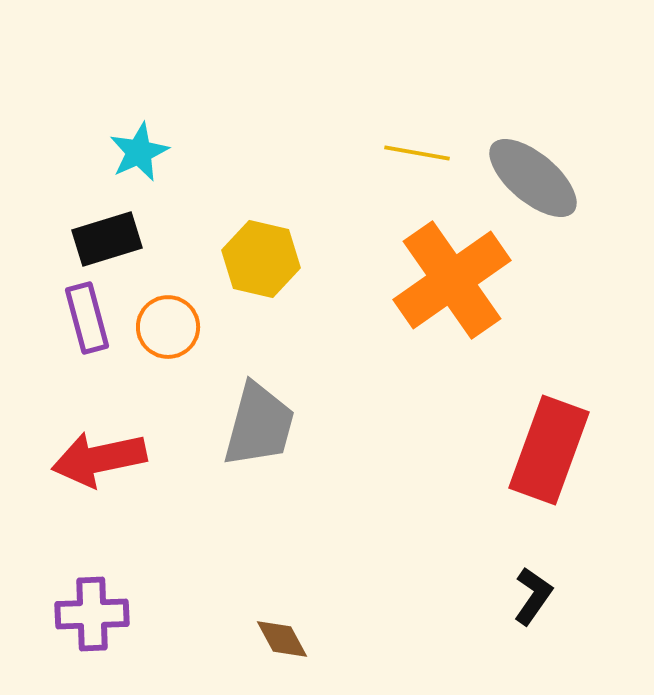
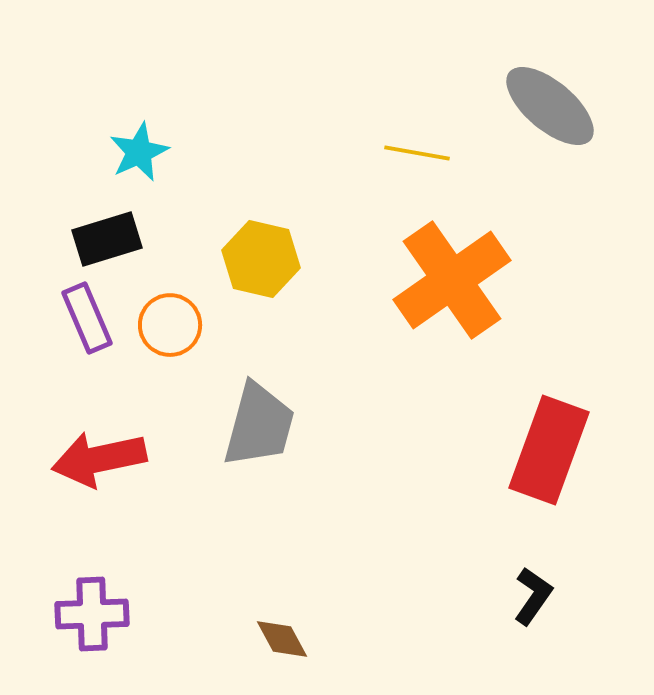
gray ellipse: moved 17 px right, 72 px up
purple rectangle: rotated 8 degrees counterclockwise
orange circle: moved 2 px right, 2 px up
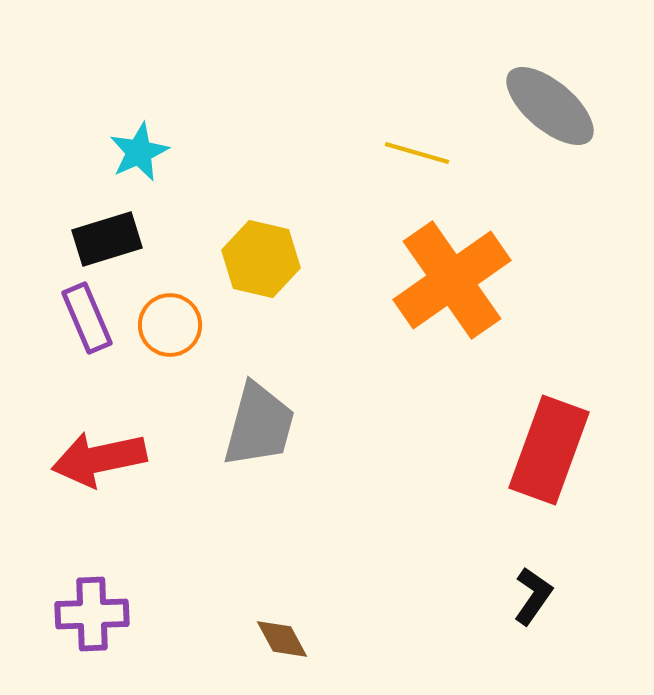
yellow line: rotated 6 degrees clockwise
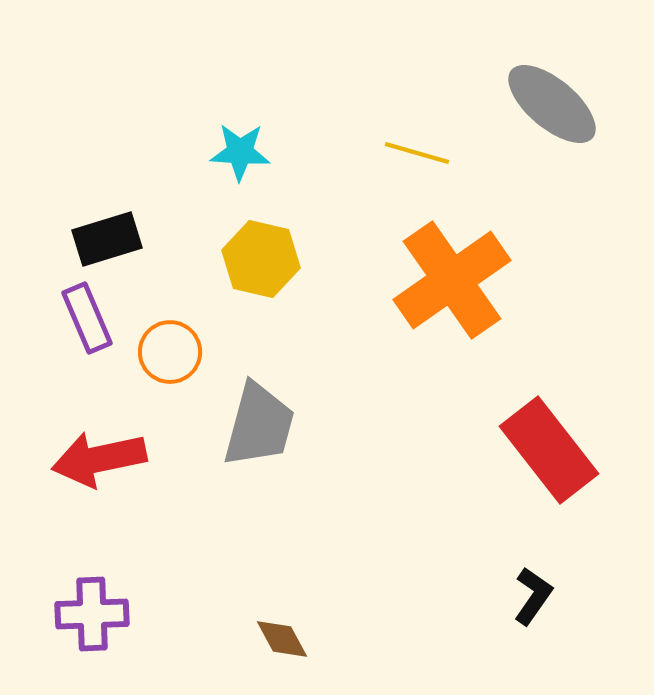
gray ellipse: moved 2 px right, 2 px up
cyan star: moved 101 px right; rotated 28 degrees clockwise
orange circle: moved 27 px down
red rectangle: rotated 58 degrees counterclockwise
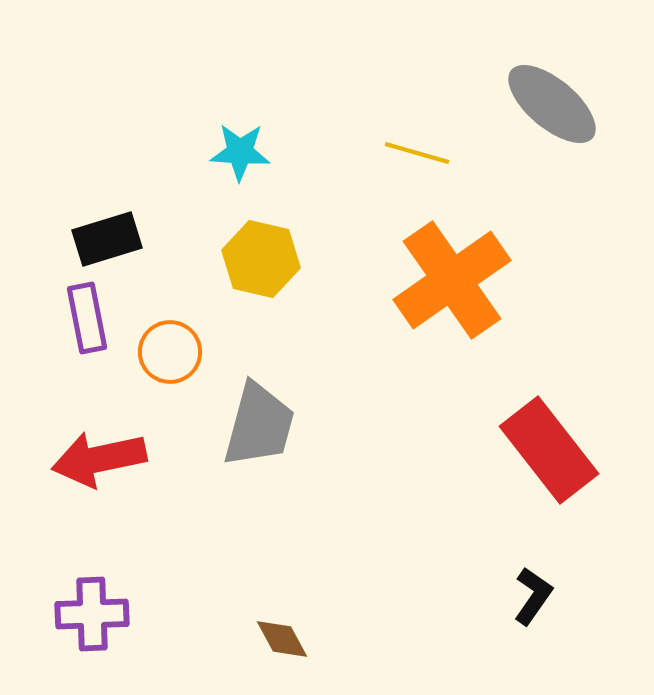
purple rectangle: rotated 12 degrees clockwise
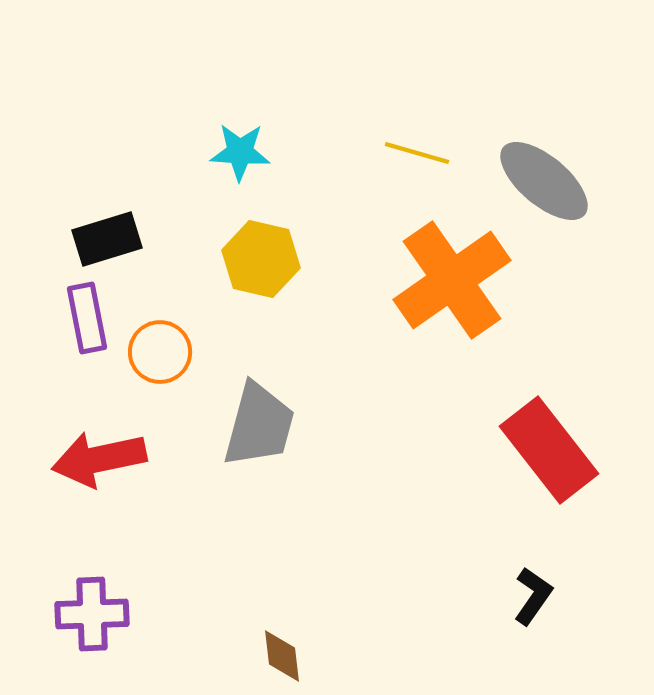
gray ellipse: moved 8 px left, 77 px down
orange circle: moved 10 px left
brown diamond: moved 17 px down; rotated 22 degrees clockwise
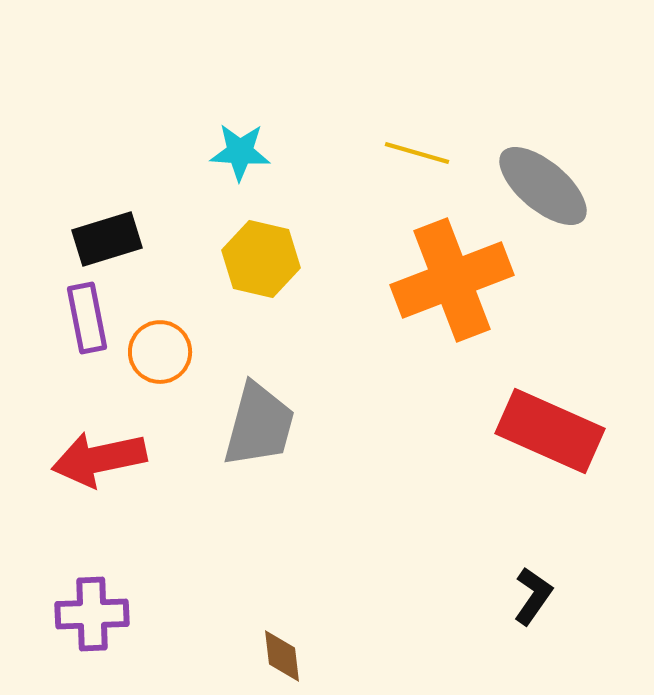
gray ellipse: moved 1 px left, 5 px down
orange cross: rotated 14 degrees clockwise
red rectangle: moved 1 px right, 19 px up; rotated 28 degrees counterclockwise
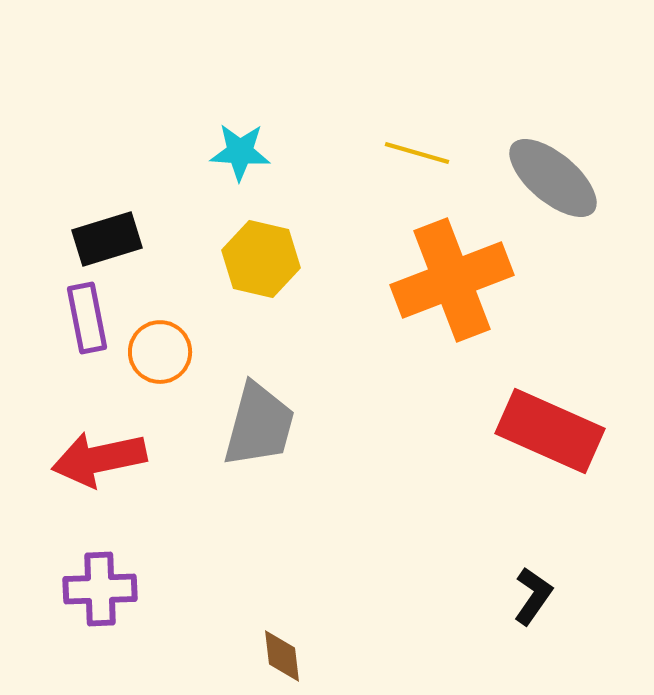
gray ellipse: moved 10 px right, 8 px up
purple cross: moved 8 px right, 25 px up
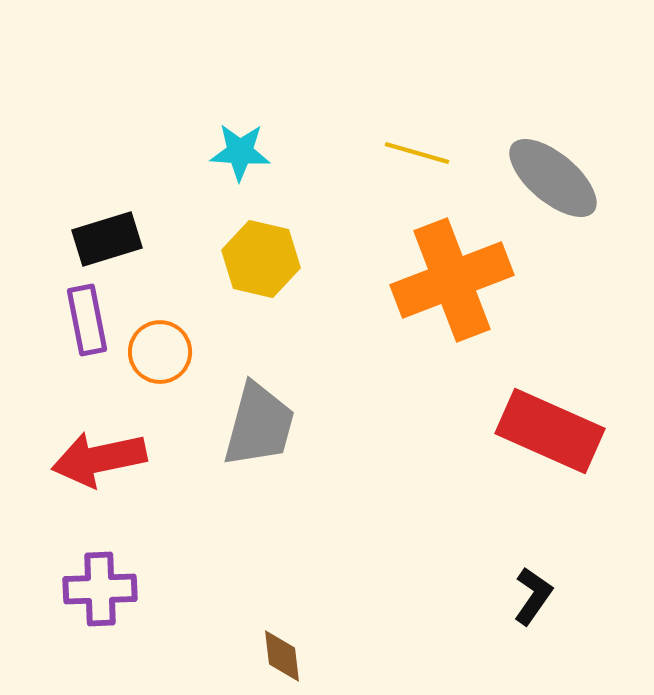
purple rectangle: moved 2 px down
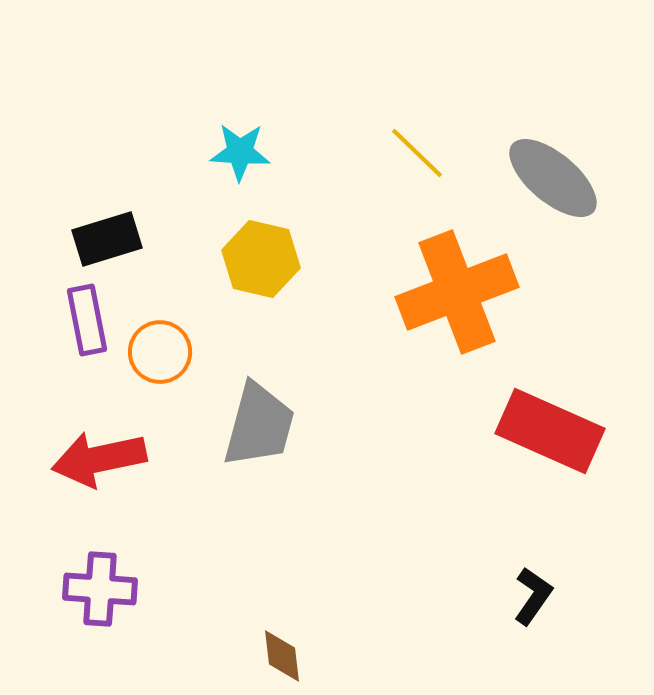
yellow line: rotated 28 degrees clockwise
orange cross: moved 5 px right, 12 px down
purple cross: rotated 6 degrees clockwise
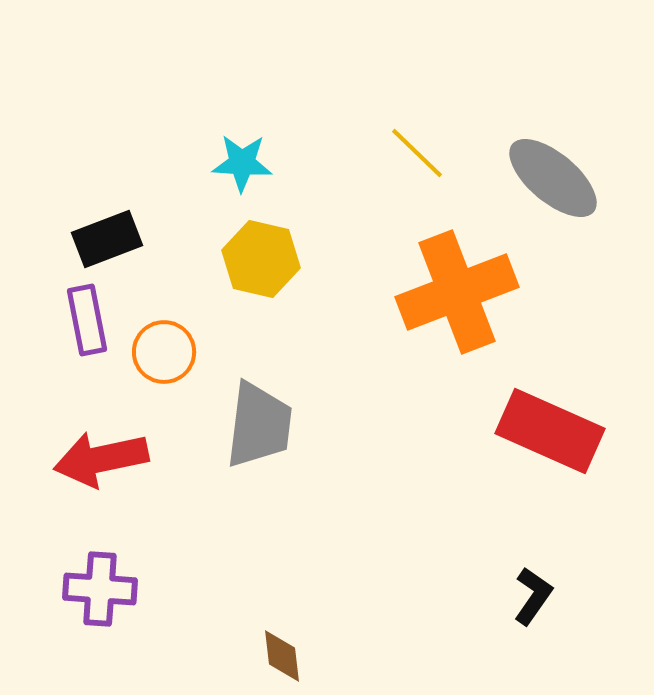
cyan star: moved 2 px right, 11 px down
black rectangle: rotated 4 degrees counterclockwise
orange circle: moved 4 px right
gray trapezoid: rotated 8 degrees counterclockwise
red arrow: moved 2 px right
